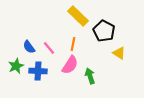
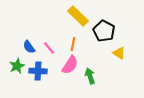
green star: moved 1 px right
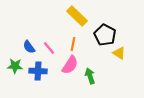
yellow rectangle: moved 1 px left
black pentagon: moved 1 px right, 4 px down
green star: moved 2 px left; rotated 28 degrees clockwise
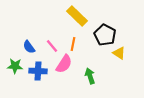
pink line: moved 3 px right, 2 px up
pink semicircle: moved 6 px left, 1 px up
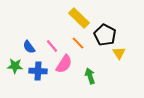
yellow rectangle: moved 2 px right, 2 px down
orange line: moved 5 px right, 1 px up; rotated 56 degrees counterclockwise
yellow triangle: rotated 24 degrees clockwise
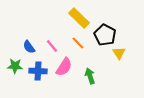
pink semicircle: moved 3 px down
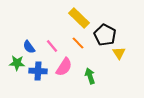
green star: moved 2 px right, 3 px up
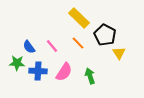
pink semicircle: moved 5 px down
